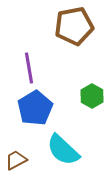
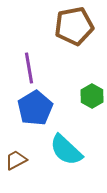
cyan semicircle: moved 3 px right
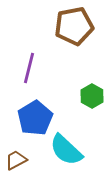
purple line: rotated 24 degrees clockwise
blue pentagon: moved 10 px down
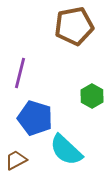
purple line: moved 9 px left, 5 px down
blue pentagon: rotated 24 degrees counterclockwise
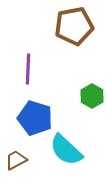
purple line: moved 8 px right, 4 px up; rotated 12 degrees counterclockwise
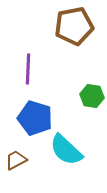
green hexagon: rotated 20 degrees counterclockwise
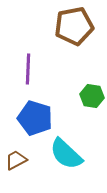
cyan semicircle: moved 4 px down
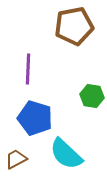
brown trapezoid: moved 1 px up
